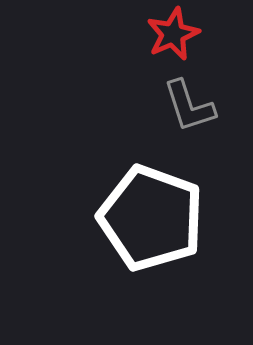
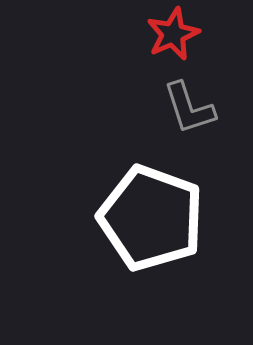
gray L-shape: moved 2 px down
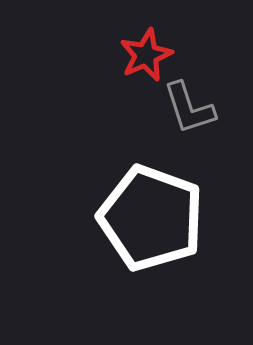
red star: moved 27 px left, 21 px down
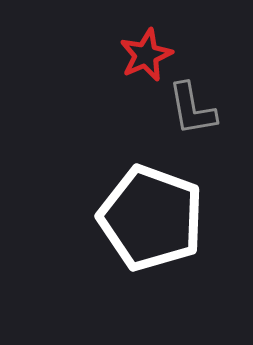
gray L-shape: moved 3 px right, 1 px down; rotated 8 degrees clockwise
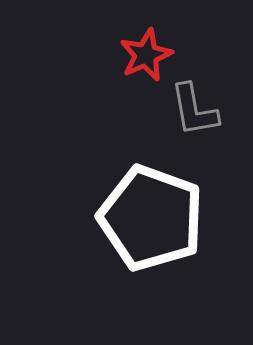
gray L-shape: moved 2 px right, 1 px down
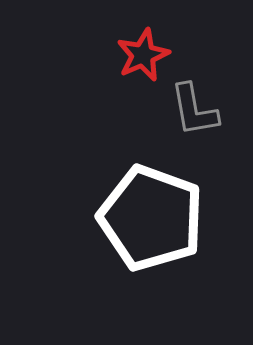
red star: moved 3 px left
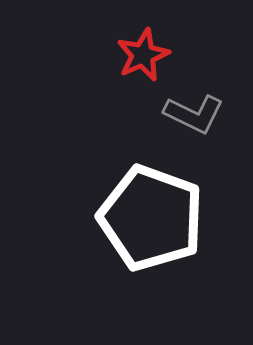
gray L-shape: moved 4 px down; rotated 54 degrees counterclockwise
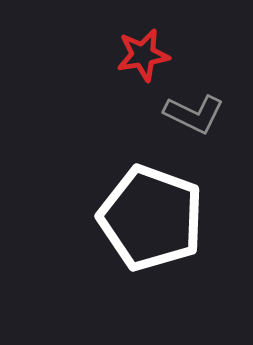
red star: rotated 14 degrees clockwise
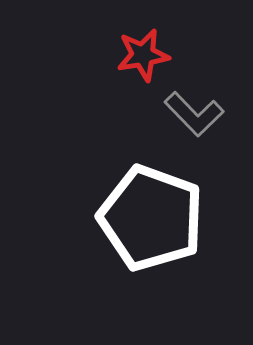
gray L-shape: rotated 20 degrees clockwise
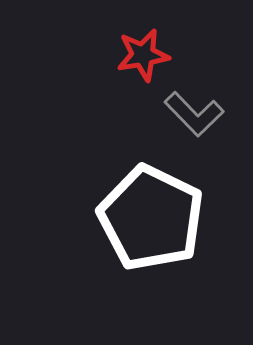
white pentagon: rotated 6 degrees clockwise
